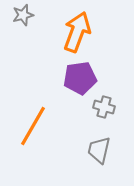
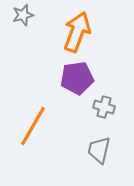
purple pentagon: moved 3 px left
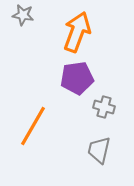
gray star: rotated 25 degrees clockwise
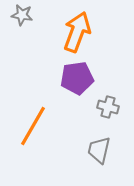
gray star: moved 1 px left
gray cross: moved 4 px right
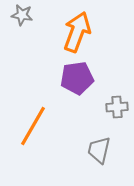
gray cross: moved 9 px right; rotated 20 degrees counterclockwise
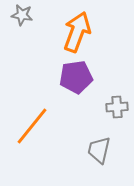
purple pentagon: moved 1 px left, 1 px up
orange line: moved 1 px left; rotated 9 degrees clockwise
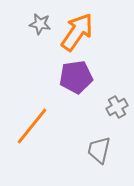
gray star: moved 18 px right, 9 px down
orange arrow: rotated 15 degrees clockwise
gray cross: rotated 25 degrees counterclockwise
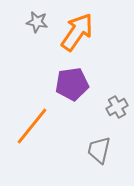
gray star: moved 3 px left, 2 px up
purple pentagon: moved 4 px left, 7 px down
